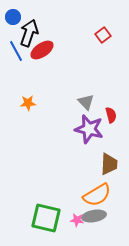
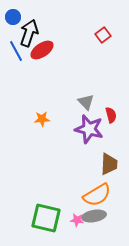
orange star: moved 14 px right, 16 px down
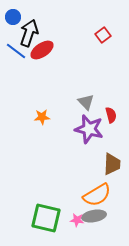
blue line: rotated 25 degrees counterclockwise
orange star: moved 2 px up
brown trapezoid: moved 3 px right
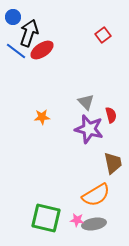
brown trapezoid: moved 1 px right, 1 px up; rotated 15 degrees counterclockwise
orange semicircle: moved 1 px left
gray ellipse: moved 8 px down
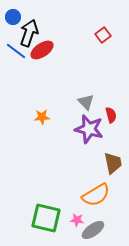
gray ellipse: moved 1 px left, 6 px down; rotated 25 degrees counterclockwise
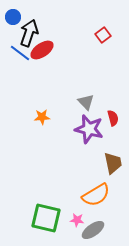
blue line: moved 4 px right, 2 px down
red semicircle: moved 2 px right, 3 px down
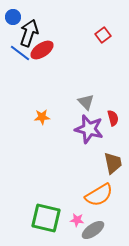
orange semicircle: moved 3 px right
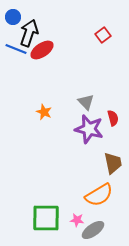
blue line: moved 4 px left, 4 px up; rotated 15 degrees counterclockwise
orange star: moved 2 px right, 5 px up; rotated 28 degrees clockwise
green square: rotated 12 degrees counterclockwise
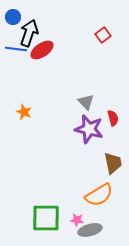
blue line: rotated 15 degrees counterclockwise
orange star: moved 20 px left
gray ellipse: moved 3 px left; rotated 20 degrees clockwise
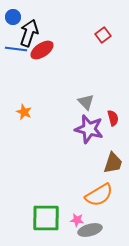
brown trapezoid: rotated 30 degrees clockwise
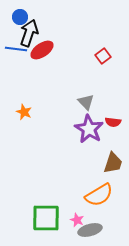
blue circle: moved 7 px right
red square: moved 21 px down
red semicircle: moved 4 px down; rotated 112 degrees clockwise
purple star: rotated 16 degrees clockwise
pink star: rotated 16 degrees clockwise
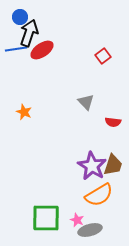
blue line: rotated 15 degrees counterclockwise
purple star: moved 3 px right, 37 px down
brown trapezoid: moved 2 px down
